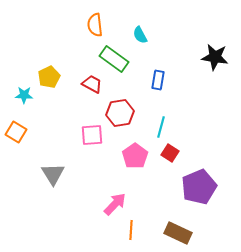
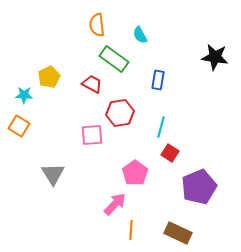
orange semicircle: moved 2 px right
orange square: moved 3 px right, 6 px up
pink pentagon: moved 17 px down
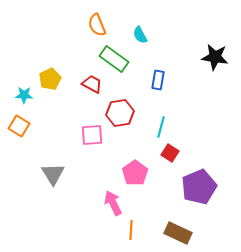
orange semicircle: rotated 15 degrees counterclockwise
yellow pentagon: moved 1 px right, 2 px down
pink arrow: moved 2 px left, 1 px up; rotated 70 degrees counterclockwise
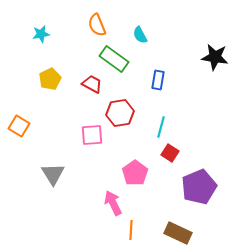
cyan star: moved 17 px right, 61 px up; rotated 12 degrees counterclockwise
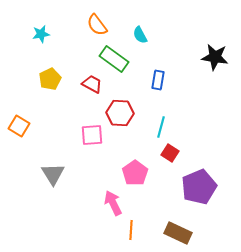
orange semicircle: rotated 15 degrees counterclockwise
red hexagon: rotated 12 degrees clockwise
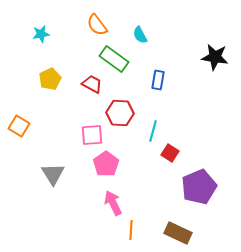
cyan line: moved 8 px left, 4 px down
pink pentagon: moved 29 px left, 9 px up
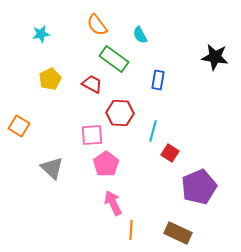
gray triangle: moved 1 px left, 6 px up; rotated 15 degrees counterclockwise
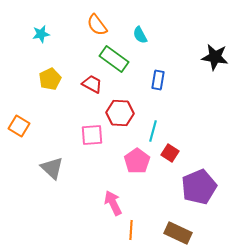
pink pentagon: moved 31 px right, 3 px up
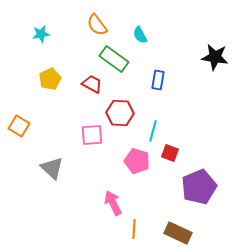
red square: rotated 12 degrees counterclockwise
pink pentagon: rotated 20 degrees counterclockwise
orange line: moved 3 px right, 1 px up
